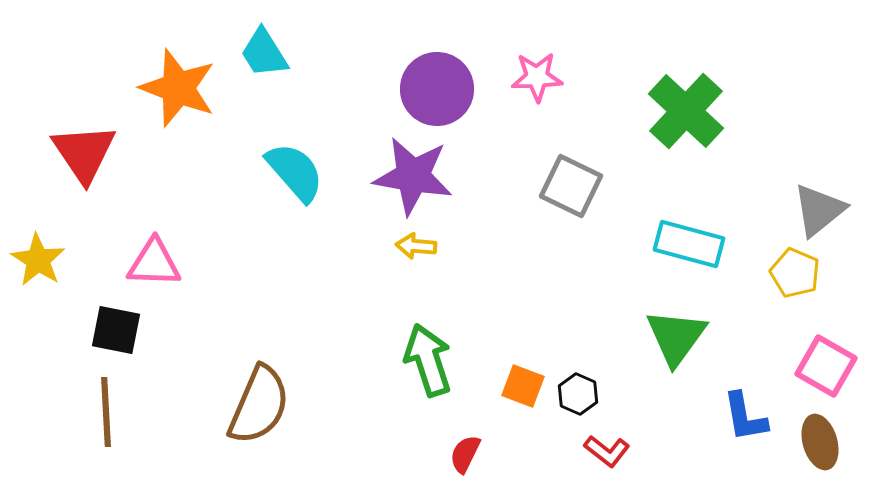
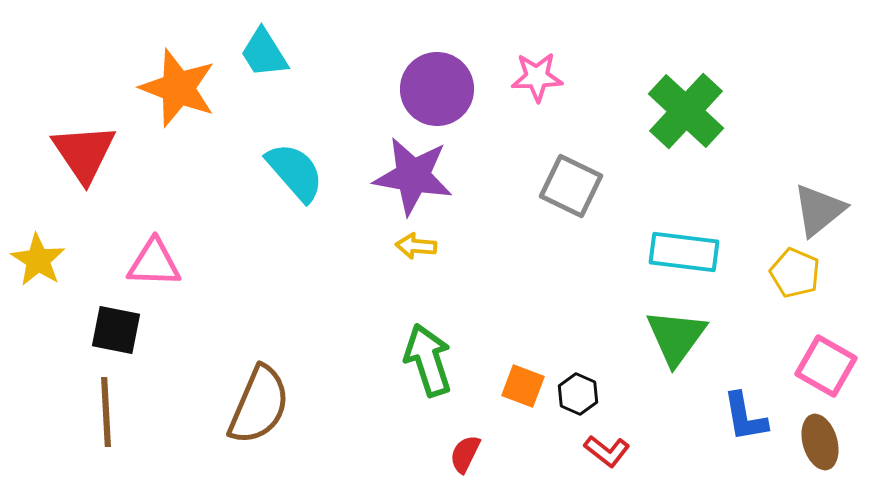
cyan rectangle: moved 5 px left, 8 px down; rotated 8 degrees counterclockwise
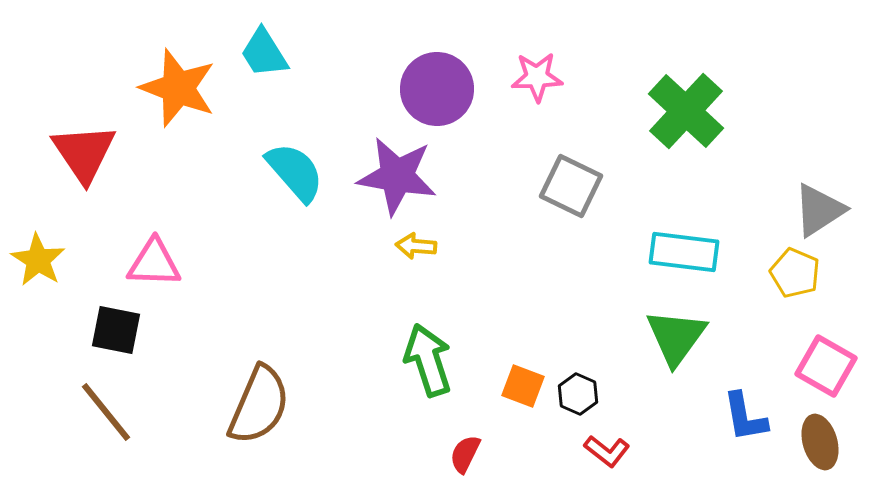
purple star: moved 16 px left
gray triangle: rotated 6 degrees clockwise
brown line: rotated 36 degrees counterclockwise
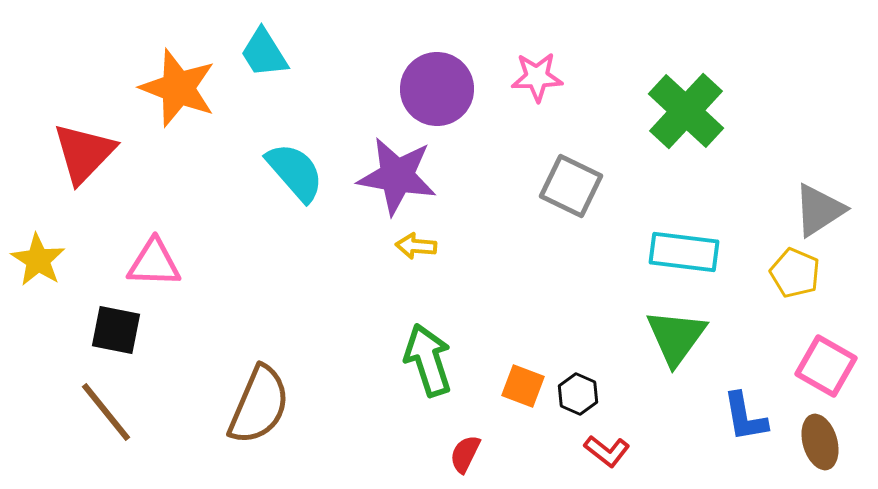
red triangle: rotated 18 degrees clockwise
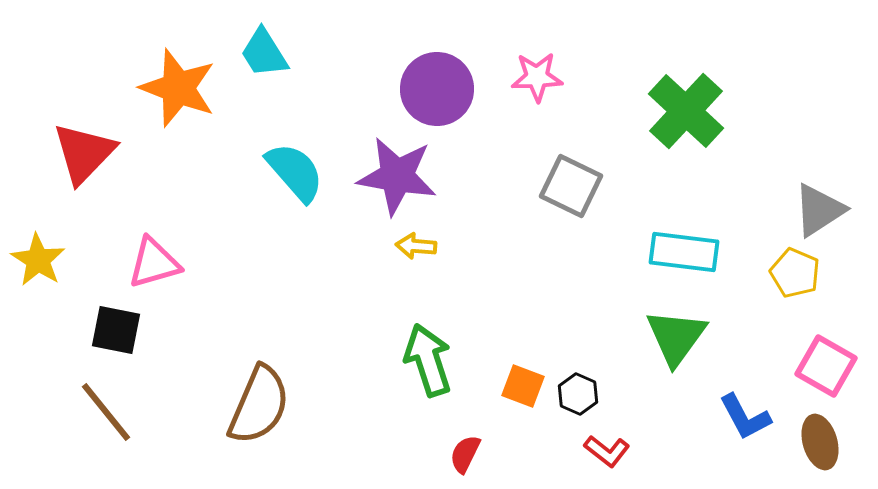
pink triangle: rotated 18 degrees counterclockwise
blue L-shape: rotated 18 degrees counterclockwise
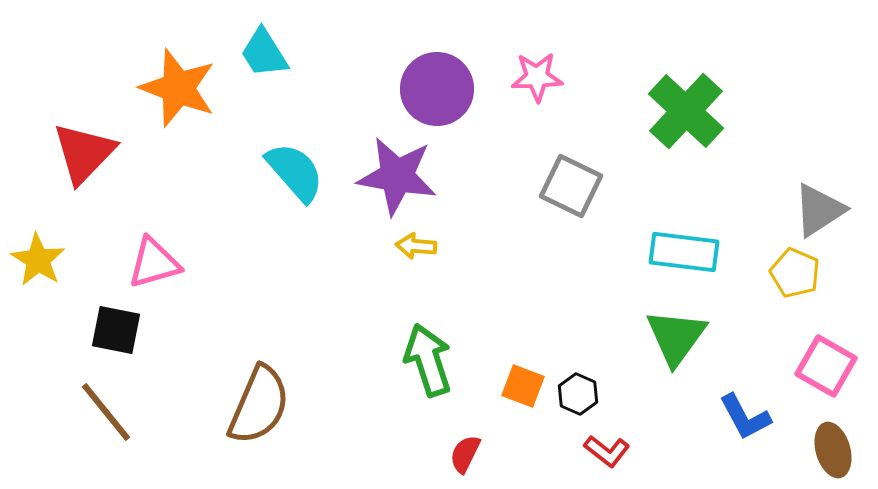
brown ellipse: moved 13 px right, 8 px down
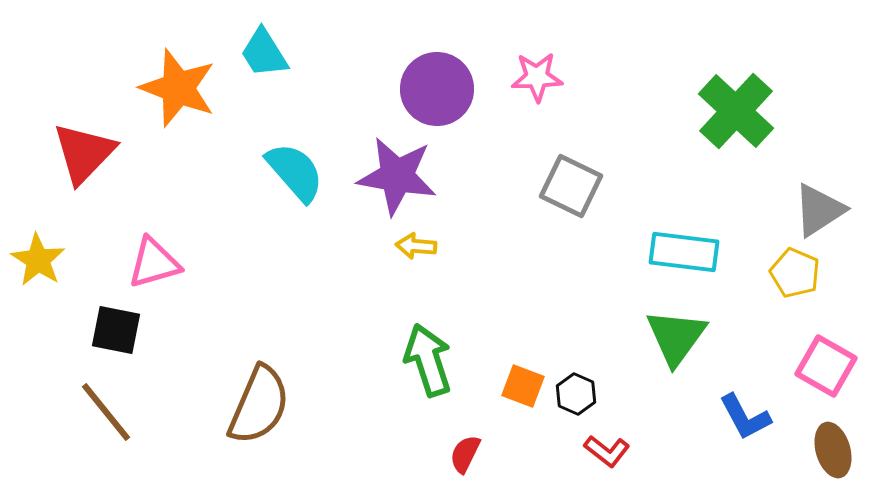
green cross: moved 50 px right
black hexagon: moved 2 px left
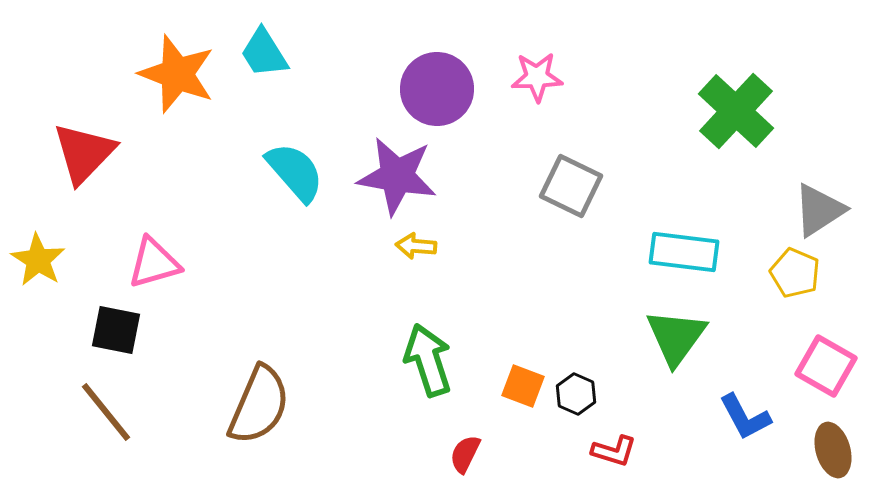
orange star: moved 1 px left, 14 px up
red L-shape: moved 7 px right; rotated 21 degrees counterclockwise
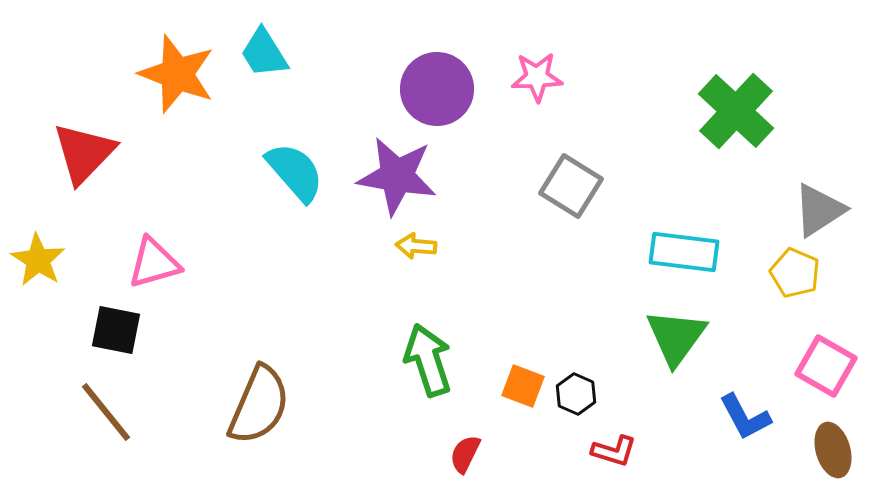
gray square: rotated 6 degrees clockwise
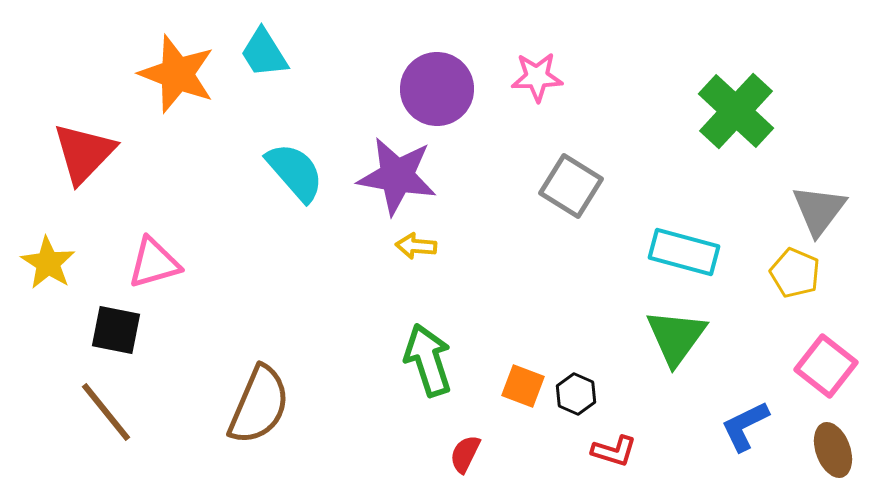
gray triangle: rotated 20 degrees counterclockwise
cyan rectangle: rotated 8 degrees clockwise
yellow star: moved 10 px right, 3 px down
pink square: rotated 8 degrees clockwise
blue L-shape: moved 9 px down; rotated 92 degrees clockwise
brown ellipse: rotated 4 degrees counterclockwise
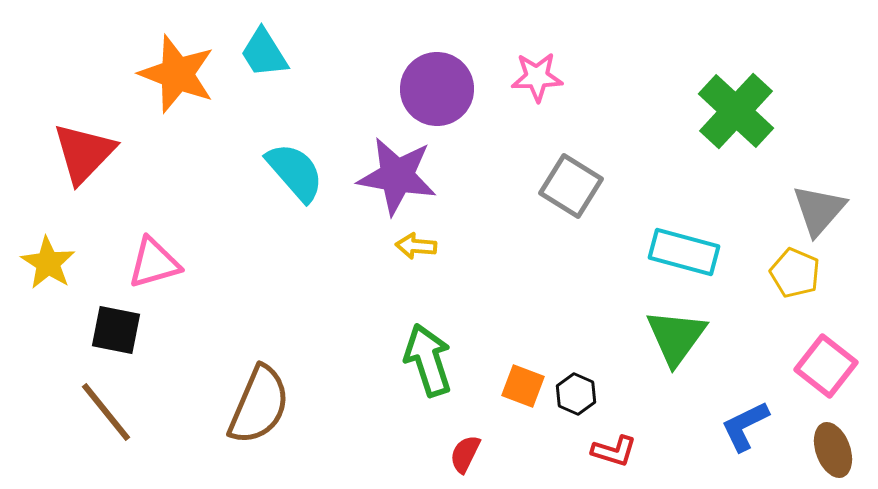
gray triangle: rotated 4 degrees clockwise
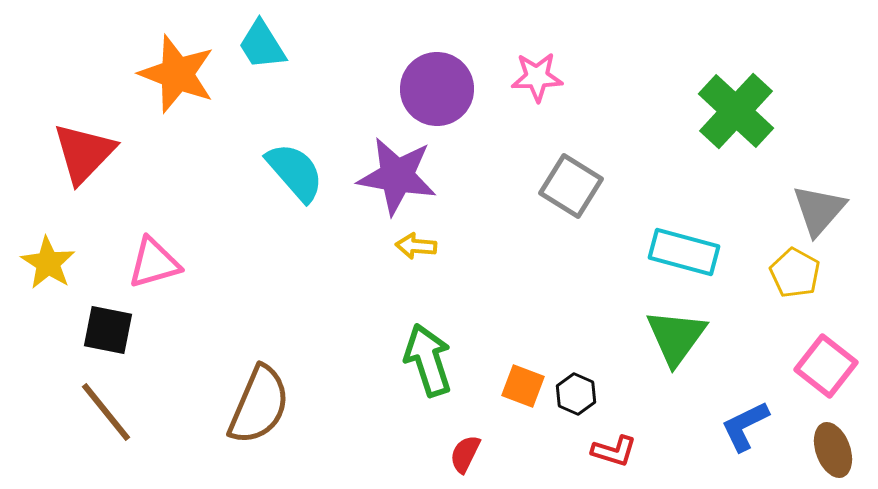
cyan trapezoid: moved 2 px left, 8 px up
yellow pentagon: rotated 6 degrees clockwise
black square: moved 8 px left
